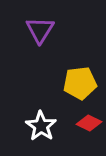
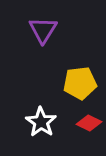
purple triangle: moved 3 px right
white star: moved 4 px up
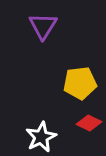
purple triangle: moved 4 px up
white star: moved 15 px down; rotated 12 degrees clockwise
